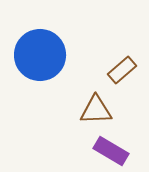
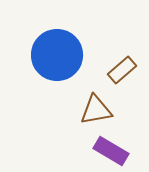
blue circle: moved 17 px right
brown triangle: rotated 8 degrees counterclockwise
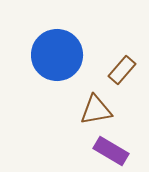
brown rectangle: rotated 8 degrees counterclockwise
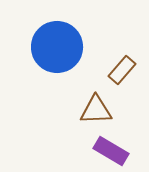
blue circle: moved 8 px up
brown triangle: rotated 8 degrees clockwise
